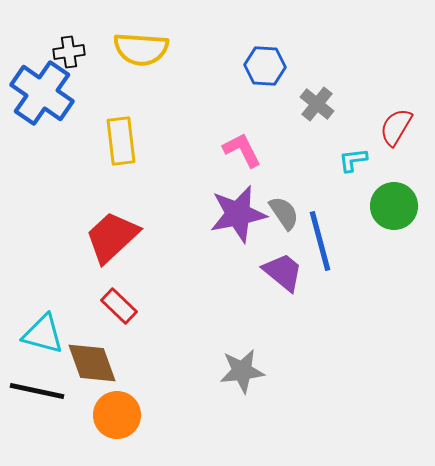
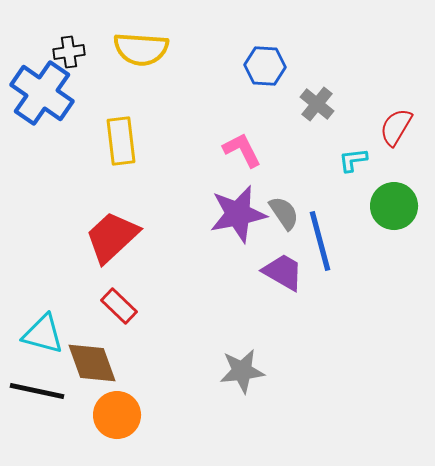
purple trapezoid: rotated 9 degrees counterclockwise
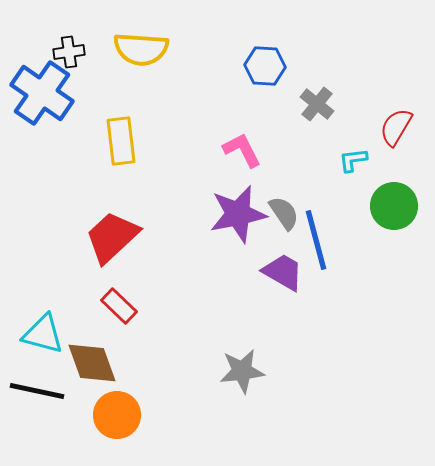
blue line: moved 4 px left, 1 px up
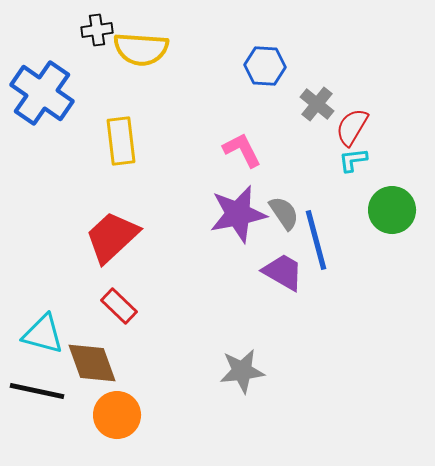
black cross: moved 28 px right, 22 px up
red semicircle: moved 44 px left
green circle: moved 2 px left, 4 px down
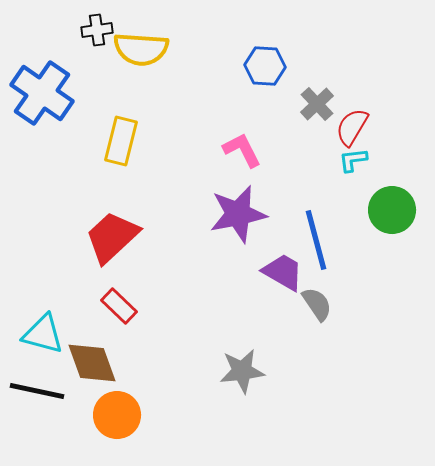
gray cross: rotated 8 degrees clockwise
yellow rectangle: rotated 21 degrees clockwise
gray semicircle: moved 33 px right, 91 px down
